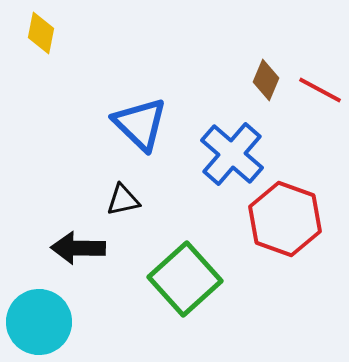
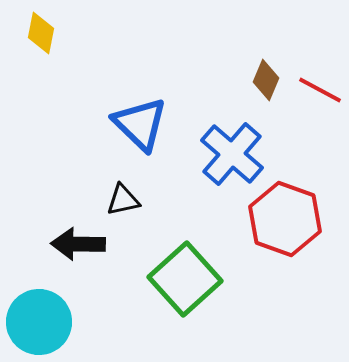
black arrow: moved 4 px up
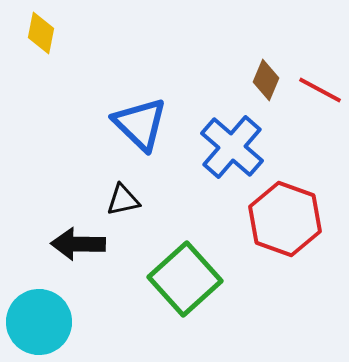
blue cross: moved 7 px up
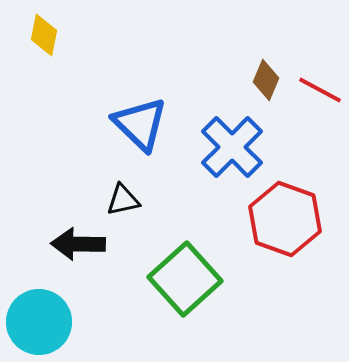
yellow diamond: moved 3 px right, 2 px down
blue cross: rotated 4 degrees clockwise
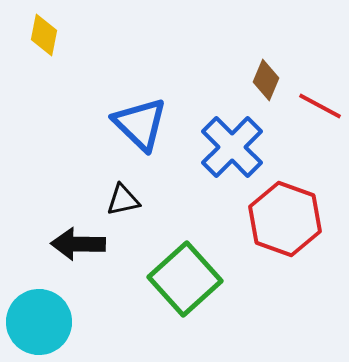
red line: moved 16 px down
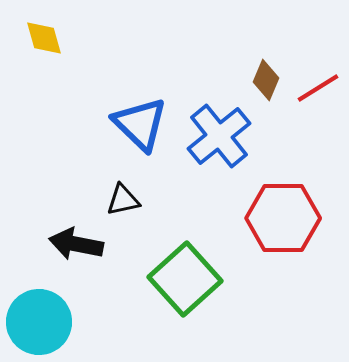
yellow diamond: moved 3 px down; rotated 27 degrees counterclockwise
red line: moved 2 px left, 18 px up; rotated 60 degrees counterclockwise
blue cross: moved 13 px left, 11 px up; rotated 6 degrees clockwise
red hexagon: moved 2 px left, 1 px up; rotated 20 degrees counterclockwise
black arrow: moved 2 px left; rotated 10 degrees clockwise
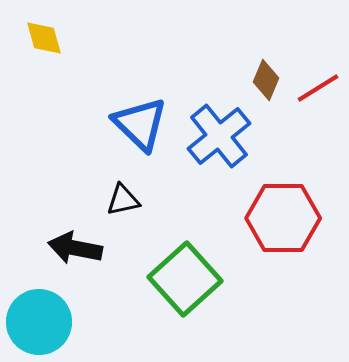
black arrow: moved 1 px left, 4 px down
